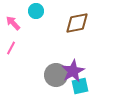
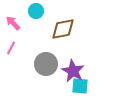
brown diamond: moved 14 px left, 6 px down
purple star: rotated 15 degrees counterclockwise
gray circle: moved 10 px left, 11 px up
cyan square: rotated 18 degrees clockwise
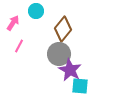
pink arrow: rotated 77 degrees clockwise
brown diamond: rotated 40 degrees counterclockwise
pink line: moved 8 px right, 2 px up
gray circle: moved 13 px right, 10 px up
purple star: moved 3 px left, 1 px up
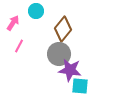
purple star: rotated 20 degrees counterclockwise
